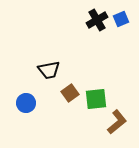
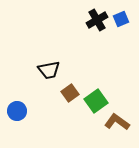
green square: moved 2 px down; rotated 30 degrees counterclockwise
blue circle: moved 9 px left, 8 px down
brown L-shape: rotated 105 degrees counterclockwise
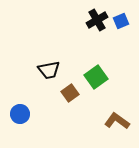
blue square: moved 2 px down
green square: moved 24 px up
blue circle: moved 3 px right, 3 px down
brown L-shape: moved 1 px up
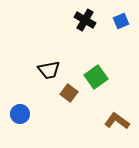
black cross: moved 12 px left; rotated 30 degrees counterclockwise
brown square: moved 1 px left; rotated 18 degrees counterclockwise
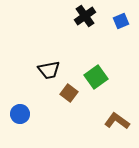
black cross: moved 4 px up; rotated 25 degrees clockwise
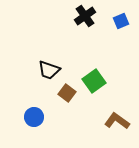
black trapezoid: rotated 30 degrees clockwise
green square: moved 2 px left, 4 px down
brown square: moved 2 px left
blue circle: moved 14 px right, 3 px down
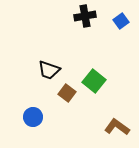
black cross: rotated 25 degrees clockwise
blue square: rotated 14 degrees counterclockwise
green square: rotated 15 degrees counterclockwise
blue circle: moved 1 px left
brown L-shape: moved 6 px down
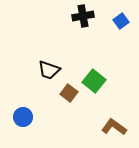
black cross: moved 2 px left
brown square: moved 2 px right
blue circle: moved 10 px left
brown L-shape: moved 3 px left
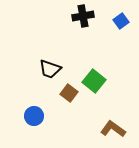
black trapezoid: moved 1 px right, 1 px up
blue circle: moved 11 px right, 1 px up
brown L-shape: moved 1 px left, 2 px down
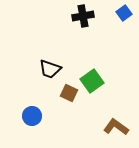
blue square: moved 3 px right, 8 px up
green square: moved 2 px left; rotated 15 degrees clockwise
brown square: rotated 12 degrees counterclockwise
blue circle: moved 2 px left
brown L-shape: moved 3 px right, 2 px up
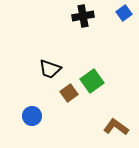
brown square: rotated 30 degrees clockwise
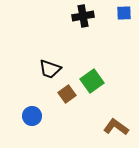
blue square: rotated 35 degrees clockwise
brown square: moved 2 px left, 1 px down
